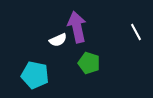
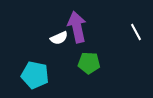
white semicircle: moved 1 px right, 2 px up
green pentagon: rotated 15 degrees counterclockwise
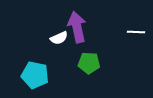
white line: rotated 60 degrees counterclockwise
